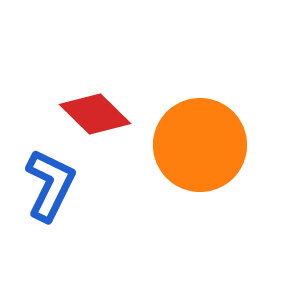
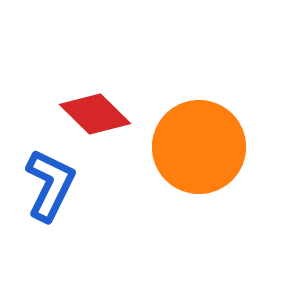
orange circle: moved 1 px left, 2 px down
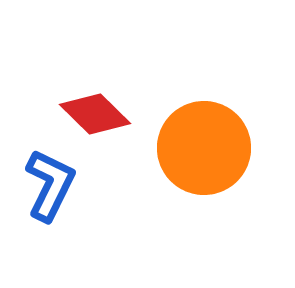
orange circle: moved 5 px right, 1 px down
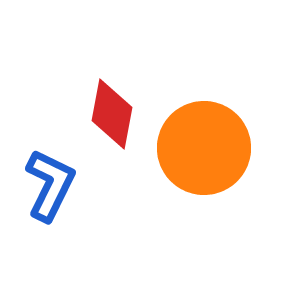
red diamond: moved 17 px right; rotated 56 degrees clockwise
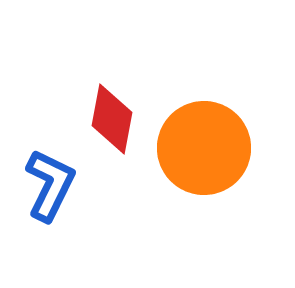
red diamond: moved 5 px down
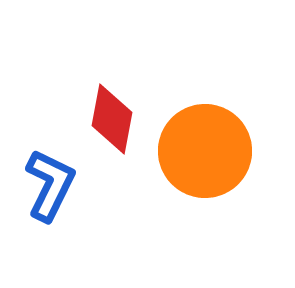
orange circle: moved 1 px right, 3 px down
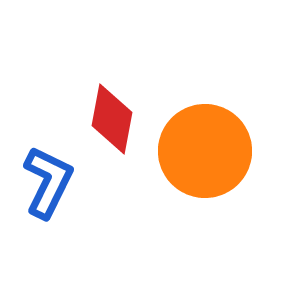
blue L-shape: moved 2 px left, 3 px up
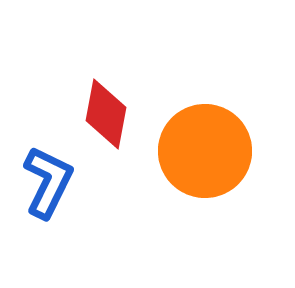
red diamond: moved 6 px left, 5 px up
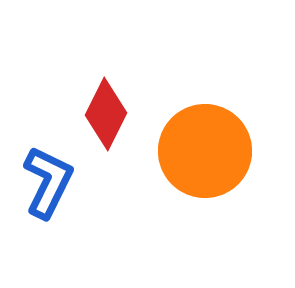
red diamond: rotated 16 degrees clockwise
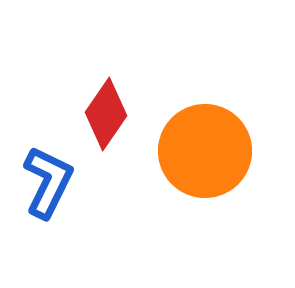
red diamond: rotated 8 degrees clockwise
